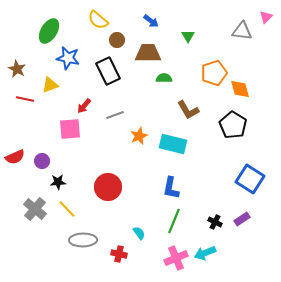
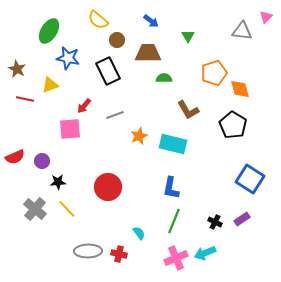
gray ellipse: moved 5 px right, 11 px down
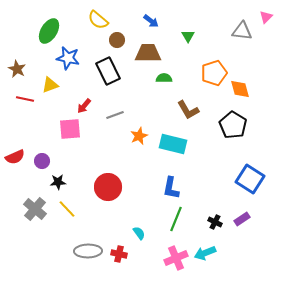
green line: moved 2 px right, 2 px up
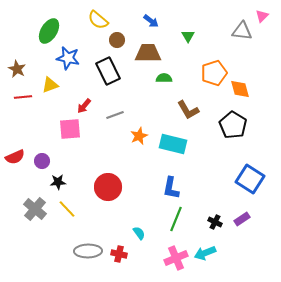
pink triangle: moved 4 px left, 1 px up
red line: moved 2 px left, 2 px up; rotated 18 degrees counterclockwise
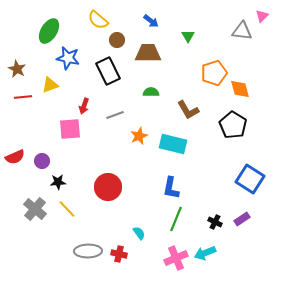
green semicircle: moved 13 px left, 14 px down
red arrow: rotated 21 degrees counterclockwise
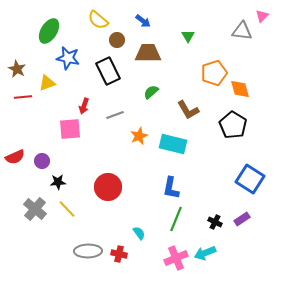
blue arrow: moved 8 px left
yellow triangle: moved 3 px left, 2 px up
green semicircle: rotated 42 degrees counterclockwise
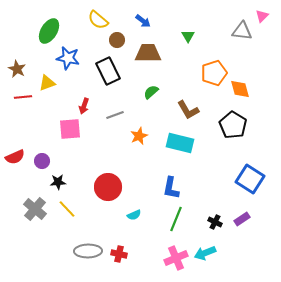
cyan rectangle: moved 7 px right, 1 px up
cyan semicircle: moved 5 px left, 18 px up; rotated 104 degrees clockwise
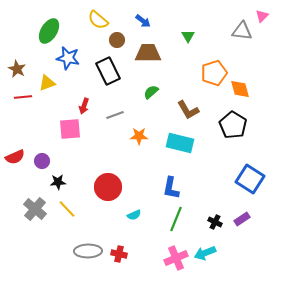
orange star: rotated 24 degrees clockwise
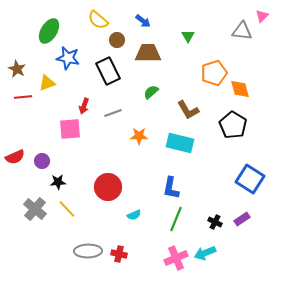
gray line: moved 2 px left, 2 px up
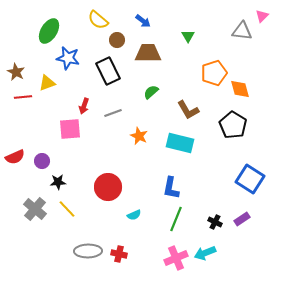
brown star: moved 1 px left, 3 px down
orange star: rotated 24 degrees clockwise
